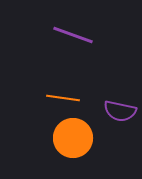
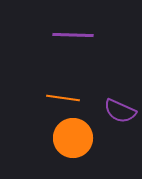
purple line: rotated 18 degrees counterclockwise
purple semicircle: rotated 12 degrees clockwise
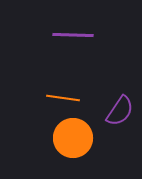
purple semicircle: rotated 80 degrees counterclockwise
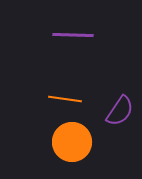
orange line: moved 2 px right, 1 px down
orange circle: moved 1 px left, 4 px down
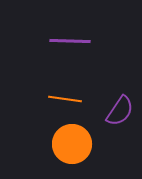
purple line: moved 3 px left, 6 px down
orange circle: moved 2 px down
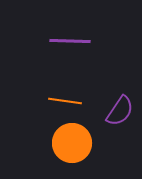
orange line: moved 2 px down
orange circle: moved 1 px up
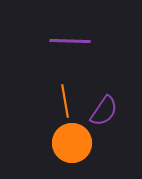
orange line: rotated 72 degrees clockwise
purple semicircle: moved 16 px left
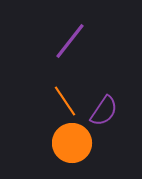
purple line: rotated 54 degrees counterclockwise
orange line: rotated 24 degrees counterclockwise
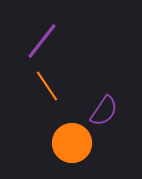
purple line: moved 28 px left
orange line: moved 18 px left, 15 px up
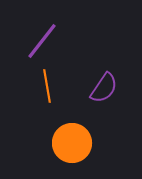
orange line: rotated 24 degrees clockwise
purple semicircle: moved 23 px up
